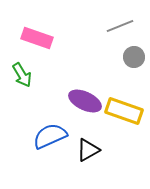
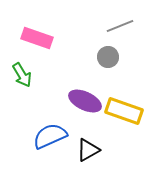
gray circle: moved 26 px left
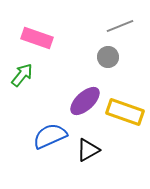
green arrow: rotated 110 degrees counterclockwise
purple ellipse: rotated 68 degrees counterclockwise
yellow rectangle: moved 1 px right, 1 px down
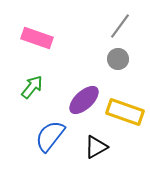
gray line: rotated 32 degrees counterclockwise
gray circle: moved 10 px right, 2 px down
green arrow: moved 10 px right, 12 px down
purple ellipse: moved 1 px left, 1 px up
blue semicircle: rotated 28 degrees counterclockwise
black triangle: moved 8 px right, 3 px up
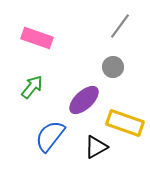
gray circle: moved 5 px left, 8 px down
yellow rectangle: moved 11 px down
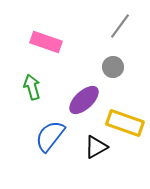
pink rectangle: moved 9 px right, 4 px down
green arrow: rotated 55 degrees counterclockwise
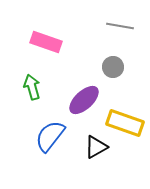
gray line: rotated 64 degrees clockwise
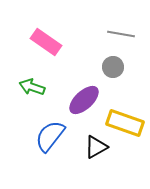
gray line: moved 1 px right, 8 px down
pink rectangle: rotated 16 degrees clockwise
green arrow: rotated 55 degrees counterclockwise
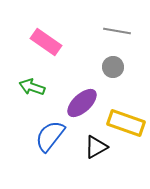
gray line: moved 4 px left, 3 px up
purple ellipse: moved 2 px left, 3 px down
yellow rectangle: moved 1 px right
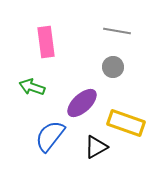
pink rectangle: rotated 48 degrees clockwise
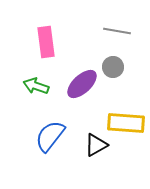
green arrow: moved 4 px right, 1 px up
purple ellipse: moved 19 px up
yellow rectangle: rotated 15 degrees counterclockwise
black triangle: moved 2 px up
